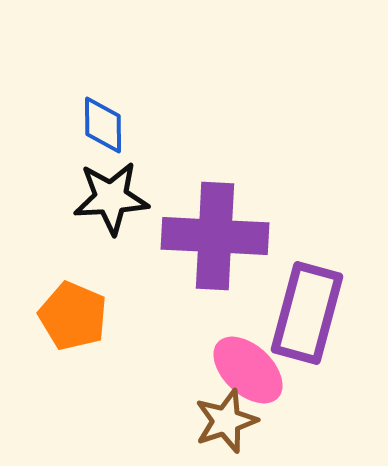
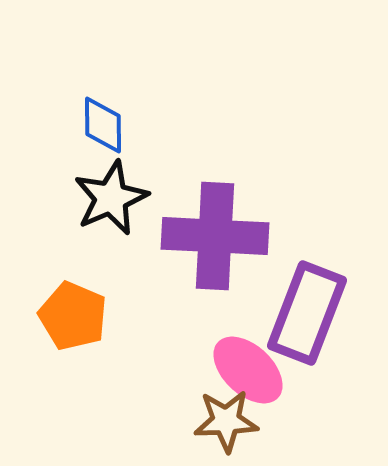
black star: rotated 20 degrees counterclockwise
purple rectangle: rotated 6 degrees clockwise
brown star: rotated 16 degrees clockwise
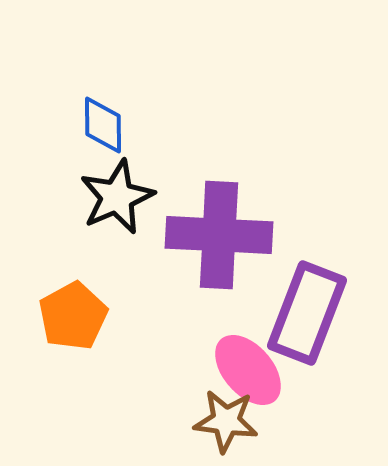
black star: moved 6 px right, 1 px up
purple cross: moved 4 px right, 1 px up
orange pentagon: rotated 20 degrees clockwise
pink ellipse: rotated 6 degrees clockwise
brown star: rotated 10 degrees clockwise
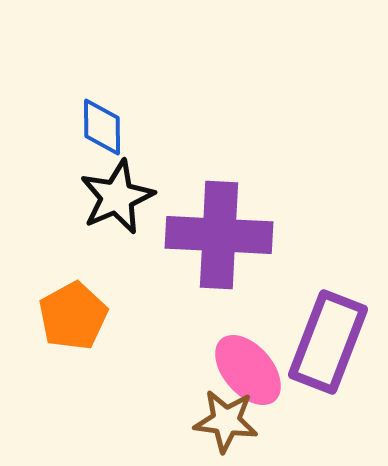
blue diamond: moved 1 px left, 2 px down
purple rectangle: moved 21 px right, 29 px down
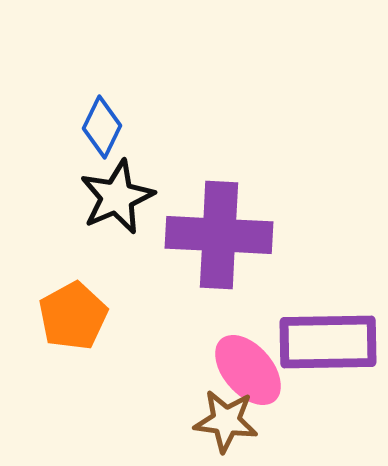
blue diamond: rotated 26 degrees clockwise
purple rectangle: rotated 68 degrees clockwise
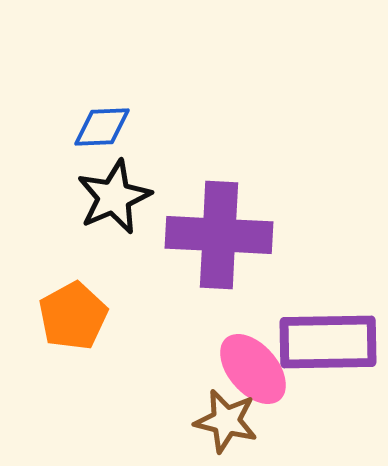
blue diamond: rotated 62 degrees clockwise
black star: moved 3 px left
pink ellipse: moved 5 px right, 1 px up
brown star: rotated 6 degrees clockwise
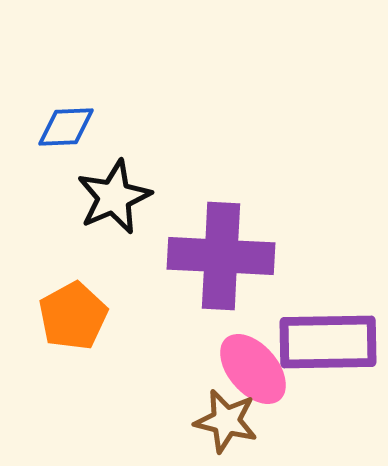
blue diamond: moved 36 px left
purple cross: moved 2 px right, 21 px down
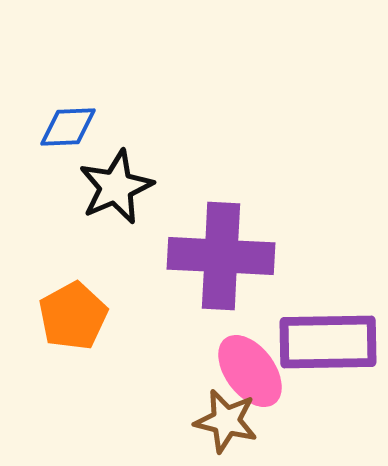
blue diamond: moved 2 px right
black star: moved 2 px right, 10 px up
pink ellipse: moved 3 px left, 2 px down; rotated 4 degrees clockwise
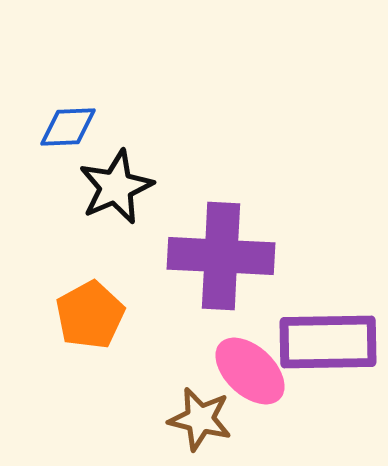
orange pentagon: moved 17 px right, 1 px up
pink ellipse: rotated 10 degrees counterclockwise
brown star: moved 26 px left, 2 px up
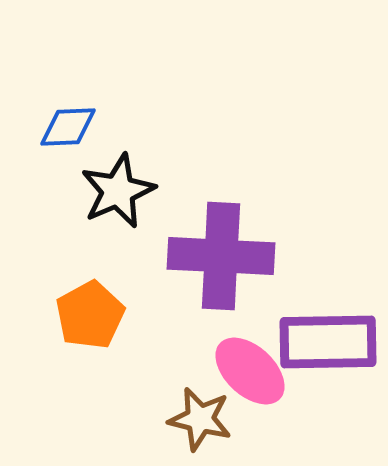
black star: moved 2 px right, 4 px down
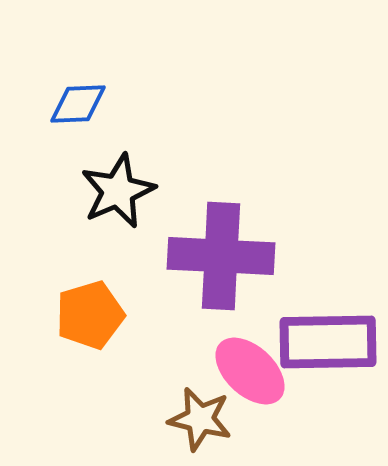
blue diamond: moved 10 px right, 23 px up
orange pentagon: rotated 12 degrees clockwise
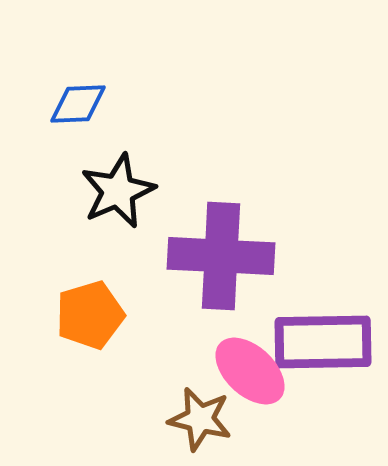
purple rectangle: moved 5 px left
